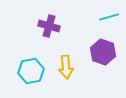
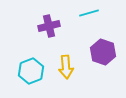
cyan line: moved 20 px left, 4 px up
purple cross: rotated 30 degrees counterclockwise
cyan hexagon: rotated 10 degrees counterclockwise
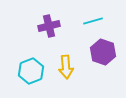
cyan line: moved 4 px right, 8 px down
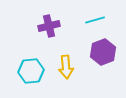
cyan line: moved 2 px right, 1 px up
purple hexagon: rotated 20 degrees clockwise
cyan hexagon: rotated 15 degrees clockwise
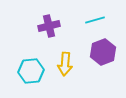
yellow arrow: moved 1 px left, 3 px up; rotated 10 degrees clockwise
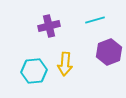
purple hexagon: moved 6 px right
cyan hexagon: moved 3 px right
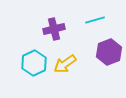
purple cross: moved 5 px right, 3 px down
yellow arrow: rotated 50 degrees clockwise
cyan hexagon: moved 8 px up; rotated 20 degrees counterclockwise
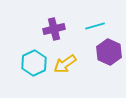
cyan line: moved 6 px down
purple hexagon: rotated 15 degrees counterclockwise
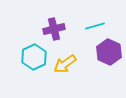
cyan hexagon: moved 6 px up
